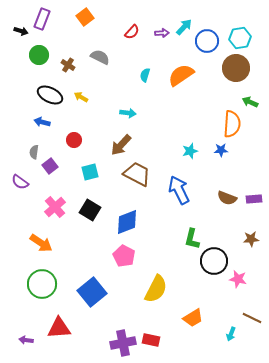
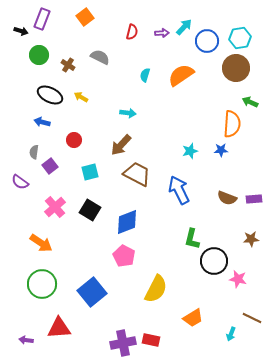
red semicircle at (132, 32): rotated 28 degrees counterclockwise
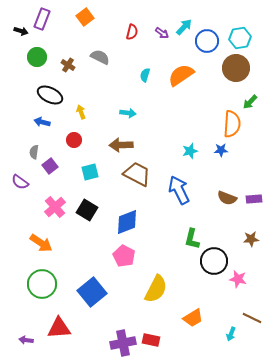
purple arrow at (162, 33): rotated 40 degrees clockwise
green circle at (39, 55): moved 2 px left, 2 px down
yellow arrow at (81, 97): moved 15 px down; rotated 40 degrees clockwise
green arrow at (250, 102): rotated 70 degrees counterclockwise
brown arrow at (121, 145): rotated 45 degrees clockwise
black square at (90, 210): moved 3 px left
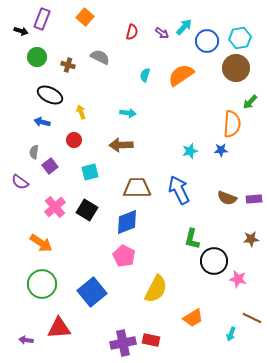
orange square at (85, 17): rotated 12 degrees counterclockwise
brown cross at (68, 65): rotated 16 degrees counterclockwise
brown trapezoid at (137, 174): moved 14 px down; rotated 28 degrees counterclockwise
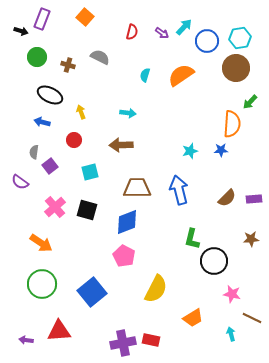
blue arrow at (179, 190): rotated 12 degrees clockwise
brown semicircle at (227, 198): rotated 66 degrees counterclockwise
black square at (87, 210): rotated 15 degrees counterclockwise
pink star at (238, 279): moved 6 px left, 15 px down
red triangle at (59, 328): moved 3 px down
cyan arrow at (231, 334): rotated 144 degrees clockwise
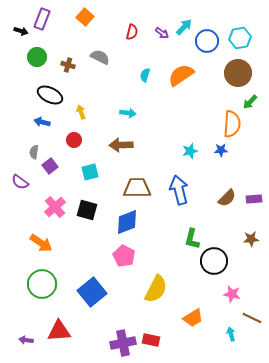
brown circle at (236, 68): moved 2 px right, 5 px down
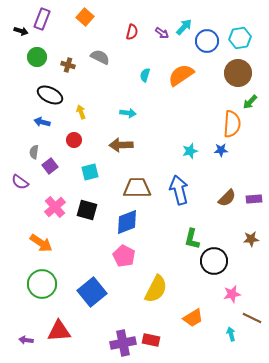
pink star at (232, 294): rotated 24 degrees counterclockwise
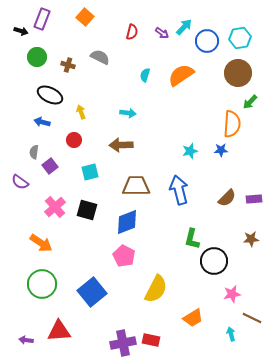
brown trapezoid at (137, 188): moved 1 px left, 2 px up
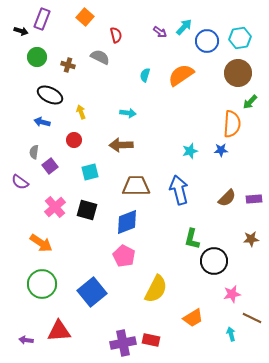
red semicircle at (132, 32): moved 16 px left, 3 px down; rotated 28 degrees counterclockwise
purple arrow at (162, 33): moved 2 px left, 1 px up
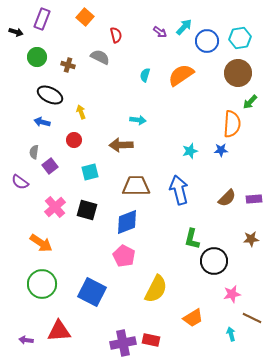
black arrow at (21, 31): moved 5 px left, 1 px down
cyan arrow at (128, 113): moved 10 px right, 7 px down
blue square at (92, 292): rotated 24 degrees counterclockwise
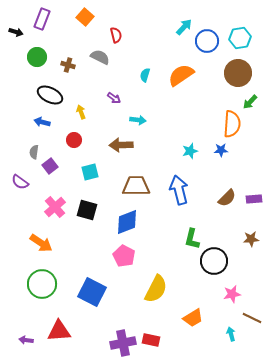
purple arrow at (160, 32): moved 46 px left, 66 px down
